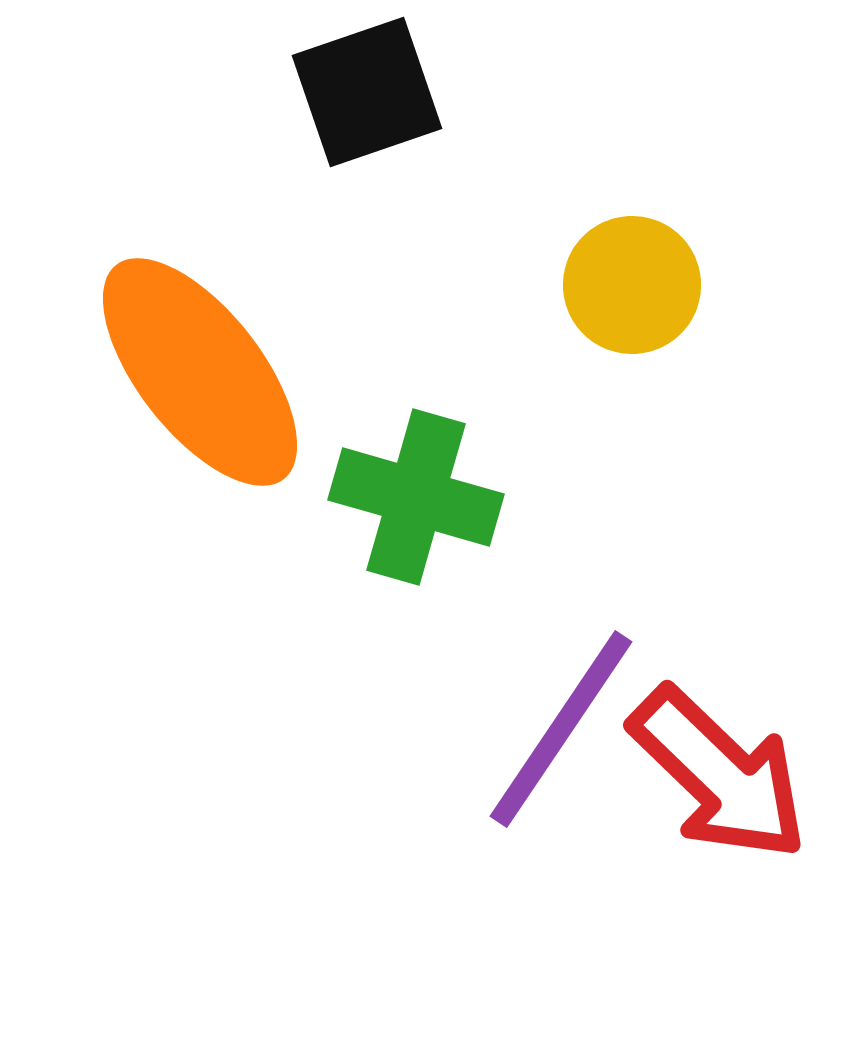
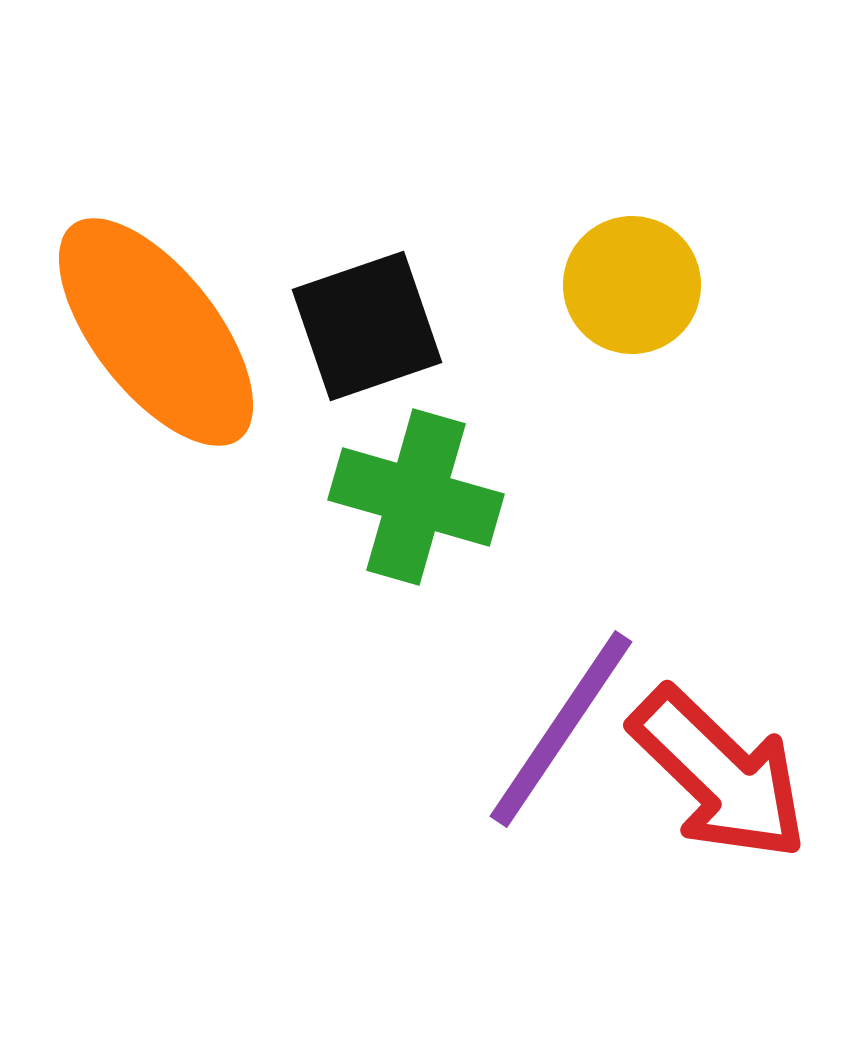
black square: moved 234 px down
orange ellipse: moved 44 px left, 40 px up
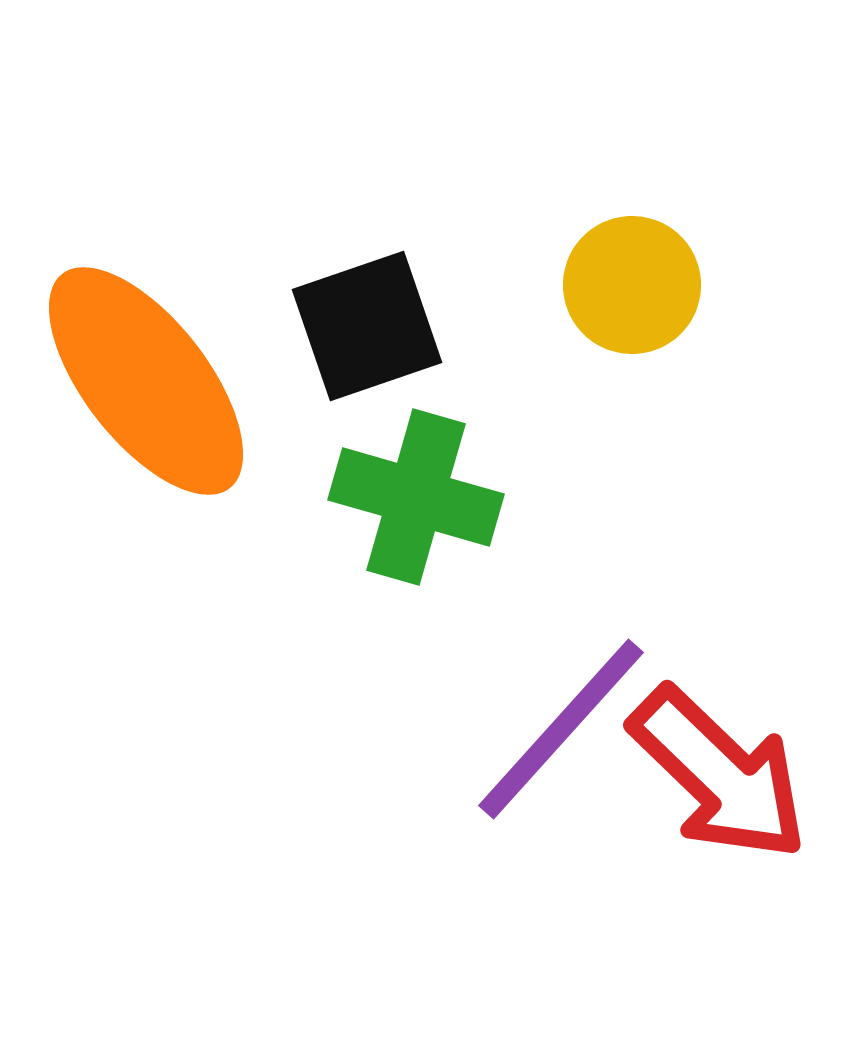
orange ellipse: moved 10 px left, 49 px down
purple line: rotated 8 degrees clockwise
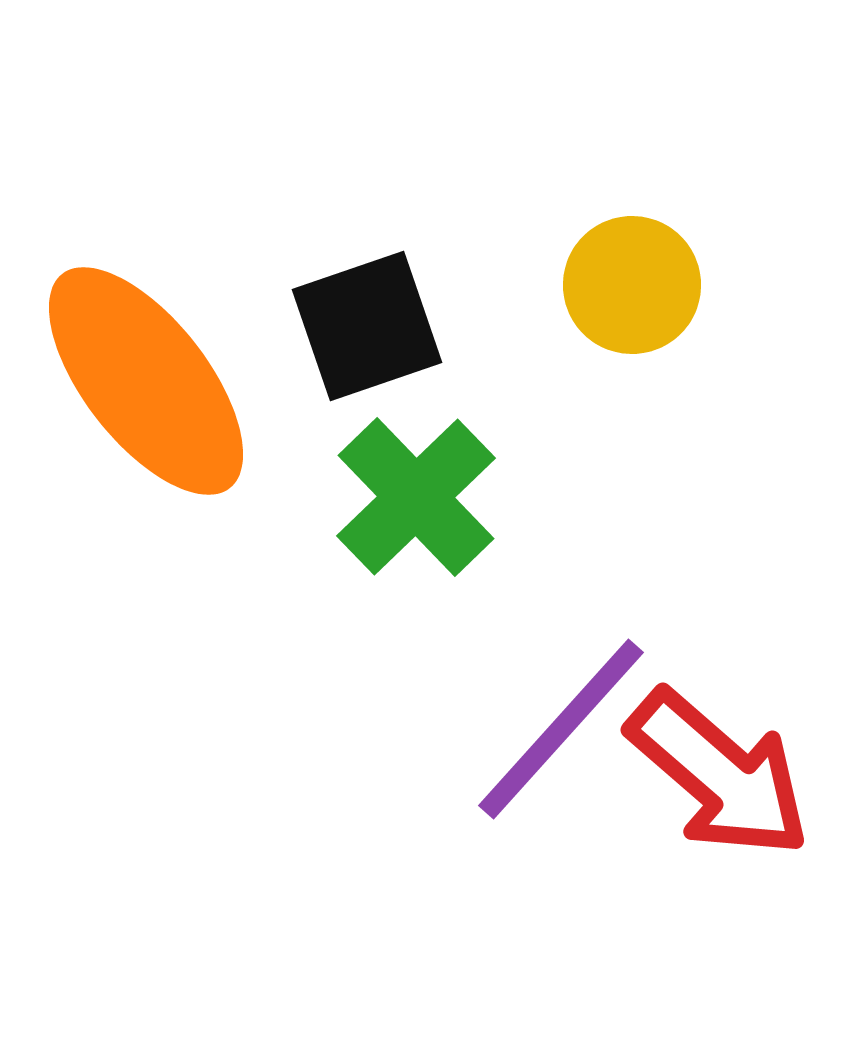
green cross: rotated 30 degrees clockwise
red arrow: rotated 3 degrees counterclockwise
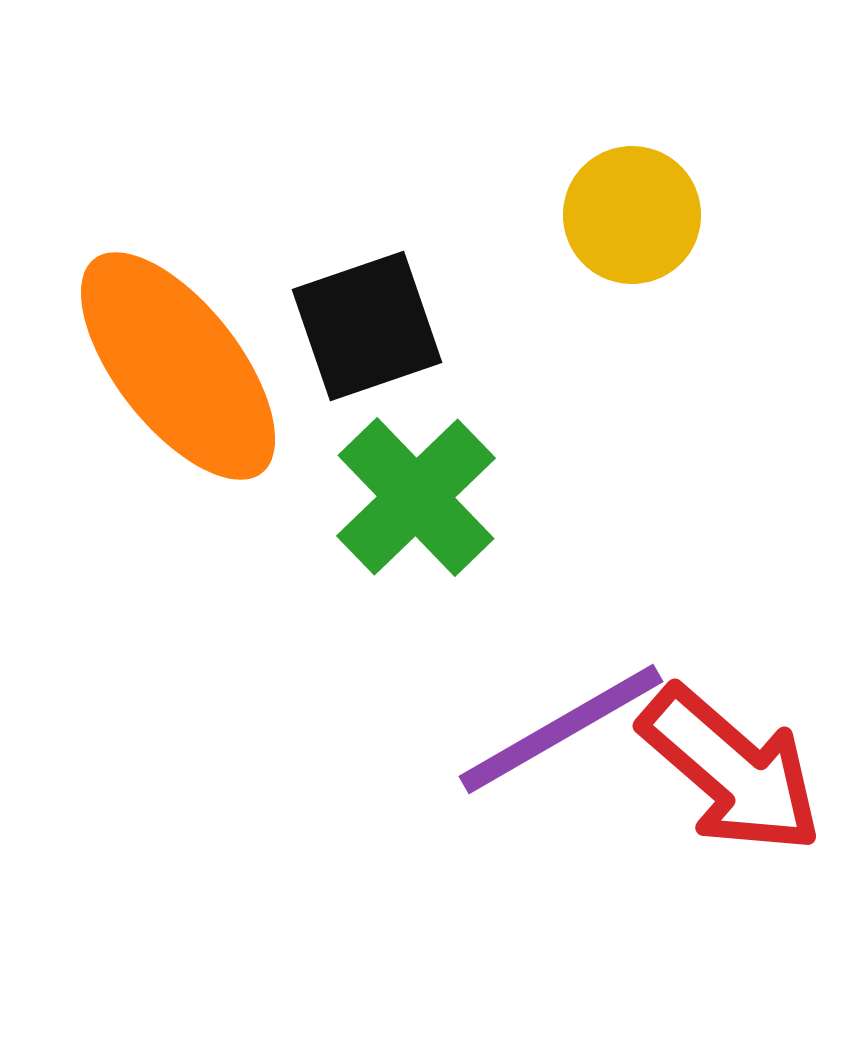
yellow circle: moved 70 px up
orange ellipse: moved 32 px right, 15 px up
purple line: rotated 18 degrees clockwise
red arrow: moved 12 px right, 4 px up
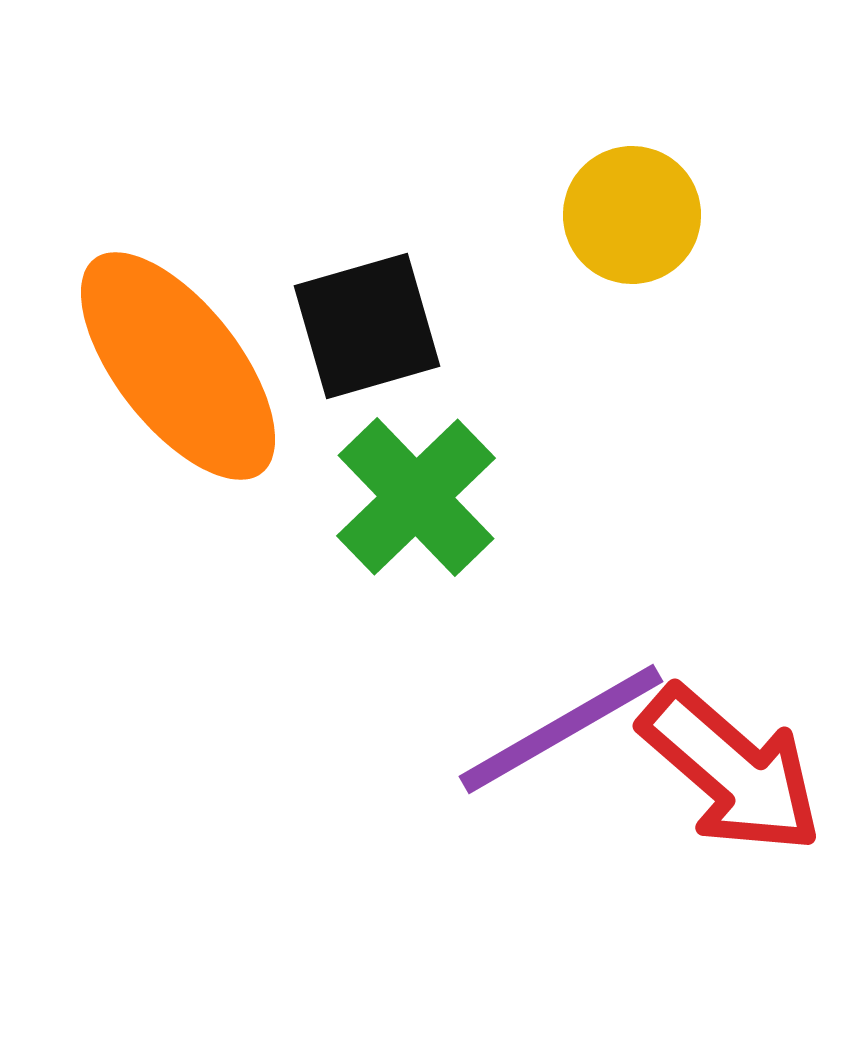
black square: rotated 3 degrees clockwise
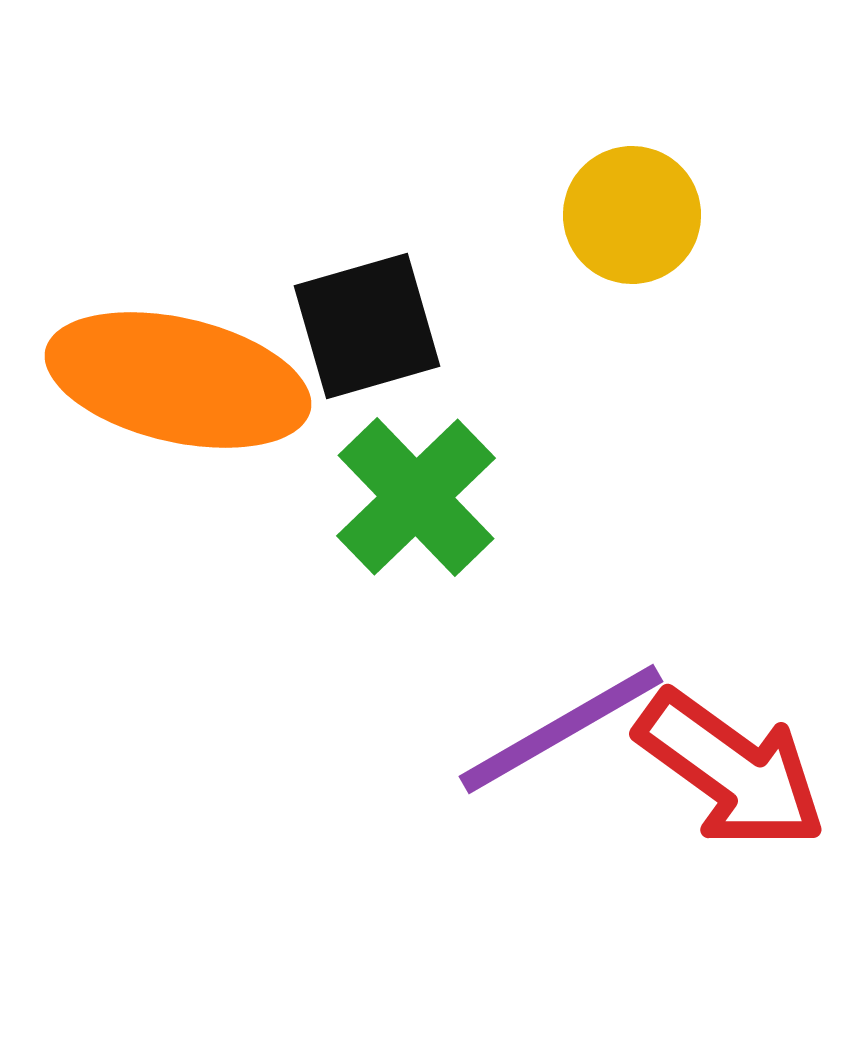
orange ellipse: moved 14 px down; rotated 39 degrees counterclockwise
red arrow: rotated 5 degrees counterclockwise
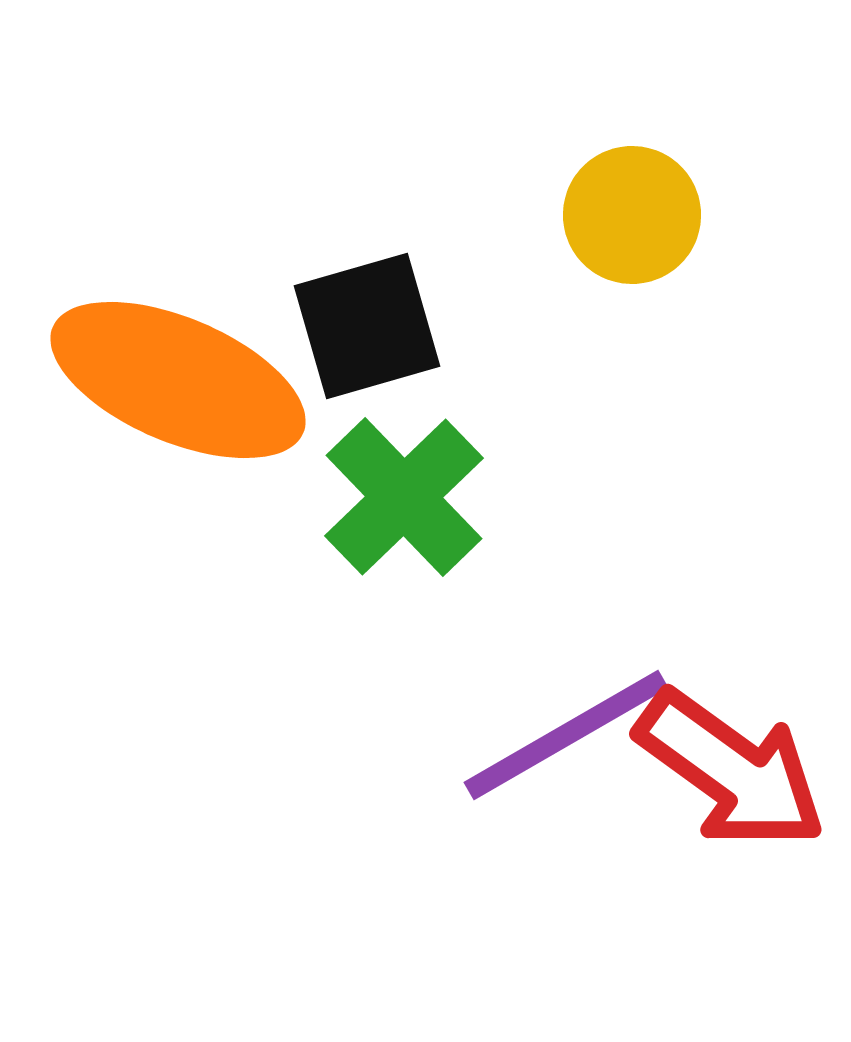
orange ellipse: rotated 10 degrees clockwise
green cross: moved 12 px left
purple line: moved 5 px right, 6 px down
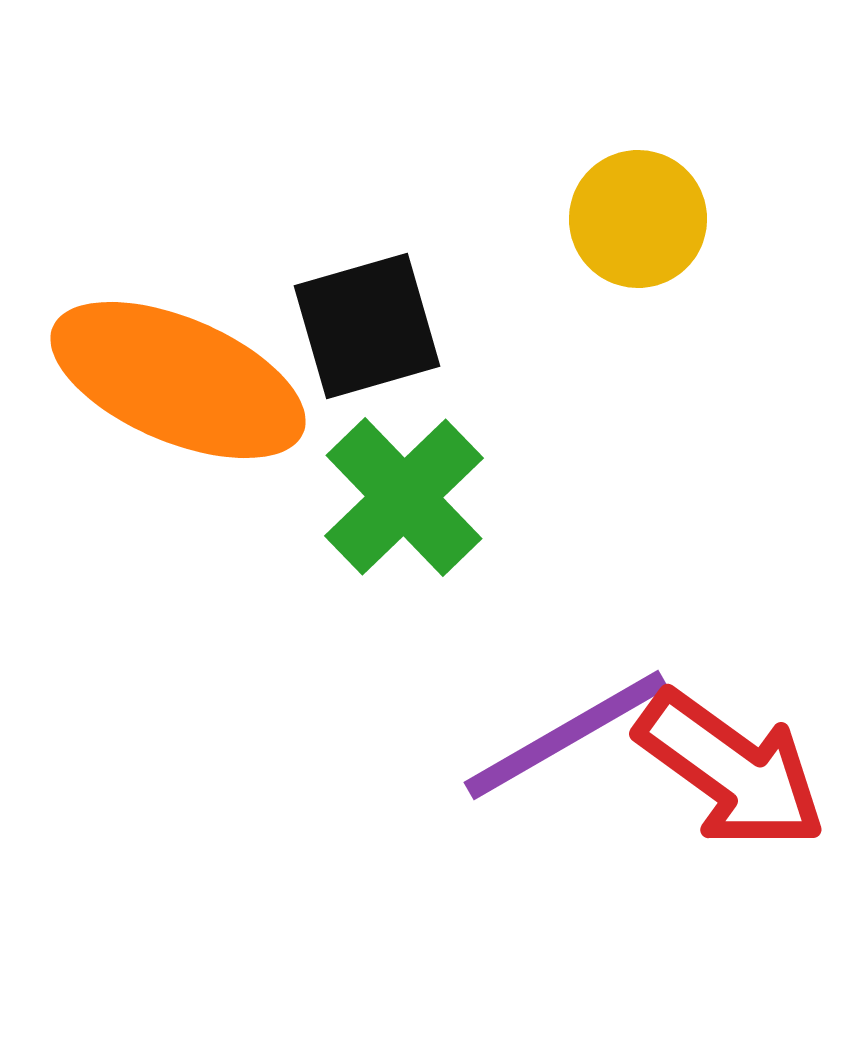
yellow circle: moved 6 px right, 4 px down
